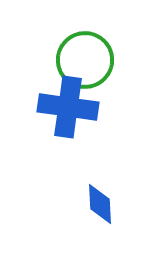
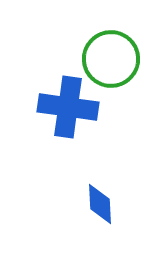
green circle: moved 26 px right, 1 px up
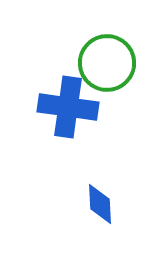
green circle: moved 4 px left, 4 px down
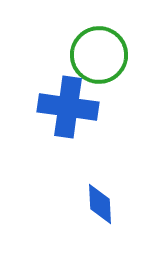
green circle: moved 8 px left, 8 px up
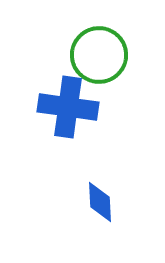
blue diamond: moved 2 px up
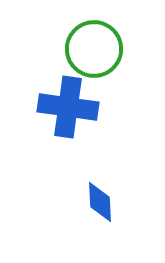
green circle: moved 5 px left, 6 px up
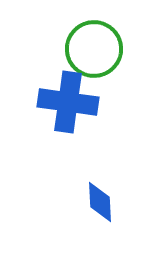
blue cross: moved 5 px up
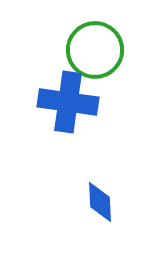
green circle: moved 1 px right, 1 px down
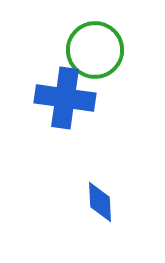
blue cross: moved 3 px left, 4 px up
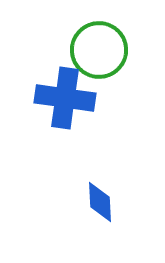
green circle: moved 4 px right
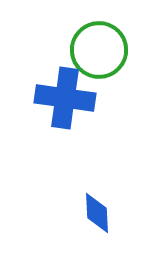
blue diamond: moved 3 px left, 11 px down
